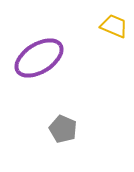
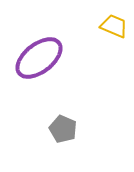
purple ellipse: rotated 6 degrees counterclockwise
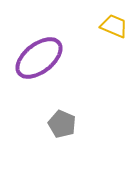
gray pentagon: moved 1 px left, 5 px up
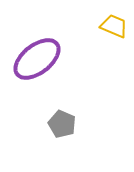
purple ellipse: moved 2 px left, 1 px down
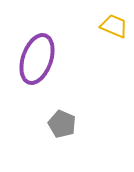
purple ellipse: rotated 33 degrees counterclockwise
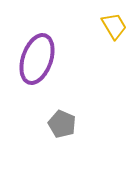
yellow trapezoid: rotated 36 degrees clockwise
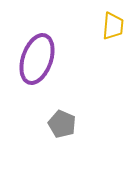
yellow trapezoid: moved 1 px left; rotated 36 degrees clockwise
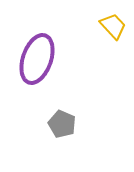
yellow trapezoid: rotated 48 degrees counterclockwise
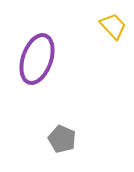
gray pentagon: moved 15 px down
